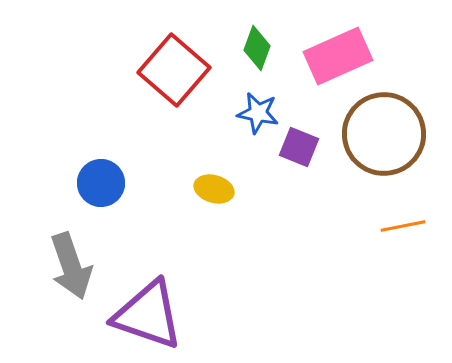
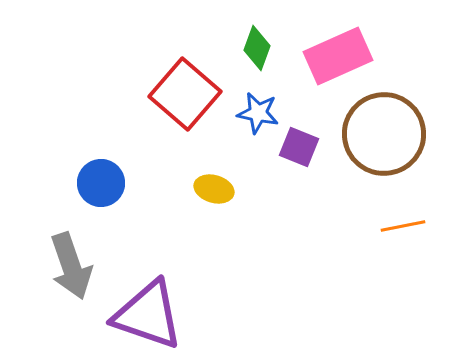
red square: moved 11 px right, 24 px down
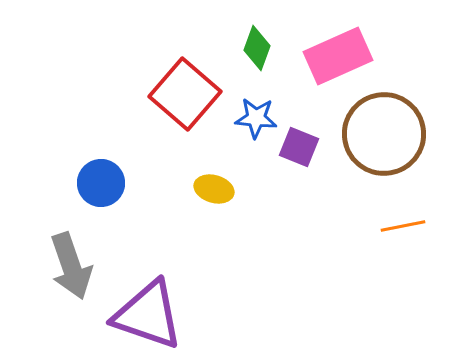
blue star: moved 2 px left, 5 px down; rotated 6 degrees counterclockwise
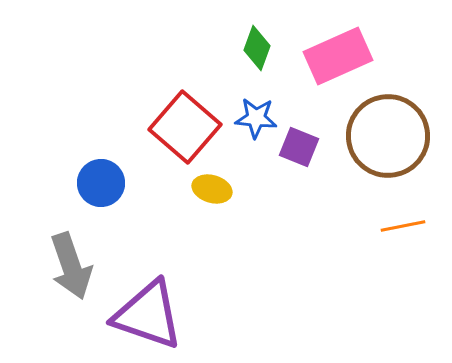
red square: moved 33 px down
brown circle: moved 4 px right, 2 px down
yellow ellipse: moved 2 px left
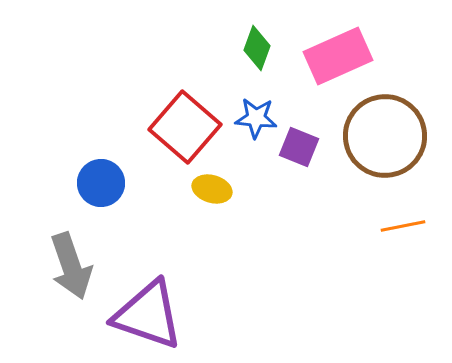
brown circle: moved 3 px left
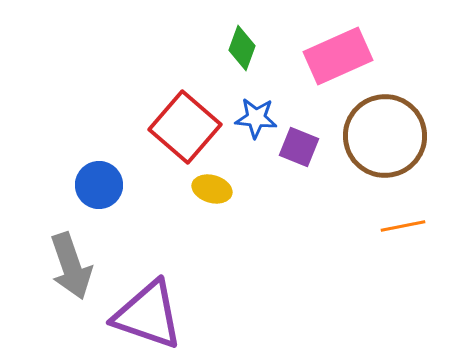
green diamond: moved 15 px left
blue circle: moved 2 px left, 2 px down
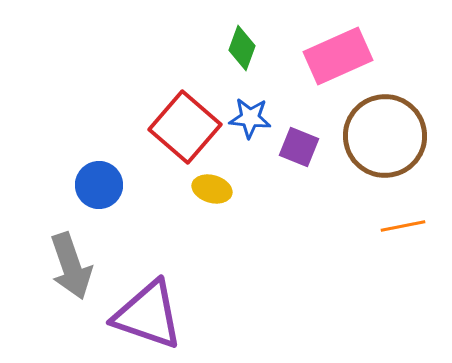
blue star: moved 6 px left
